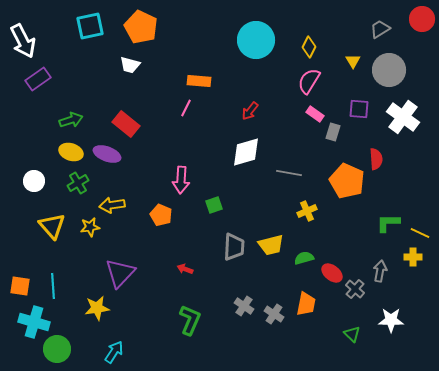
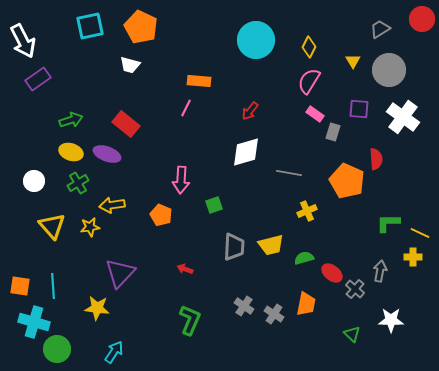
yellow star at (97, 308): rotated 15 degrees clockwise
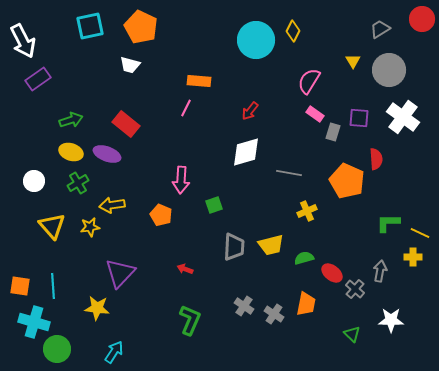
yellow diamond at (309, 47): moved 16 px left, 16 px up
purple square at (359, 109): moved 9 px down
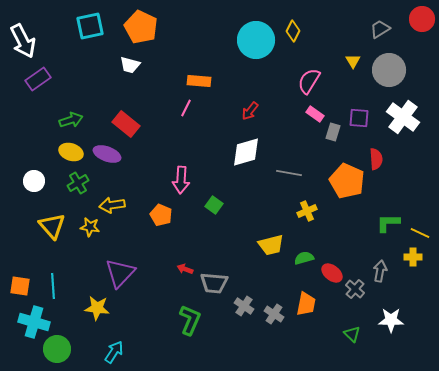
green square at (214, 205): rotated 36 degrees counterclockwise
yellow star at (90, 227): rotated 18 degrees clockwise
gray trapezoid at (234, 247): moved 20 px left, 36 px down; rotated 92 degrees clockwise
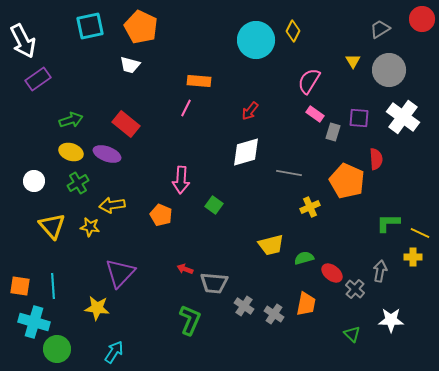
yellow cross at (307, 211): moved 3 px right, 4 px up
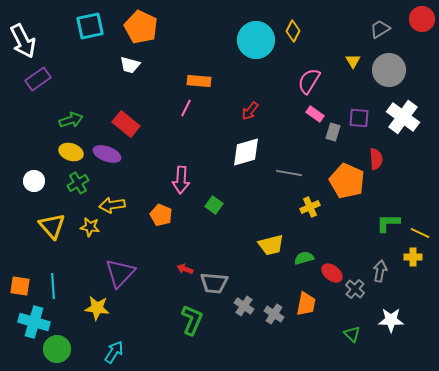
green L-shape at (190, 320): moved 2 px right
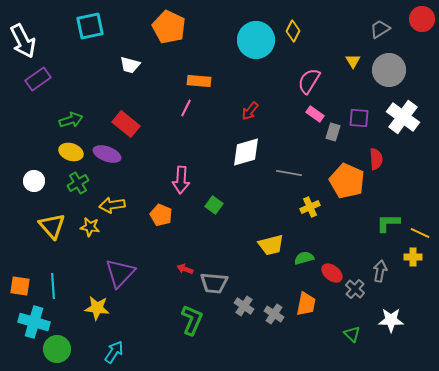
orange pentagon at (141, 27): moved 28 px right
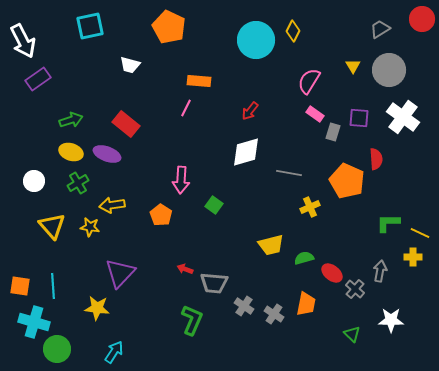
yellow triangle at (353, 61): moved 5 px down
orange pentagon at (161, 215): rotated 10 degrees clockwise
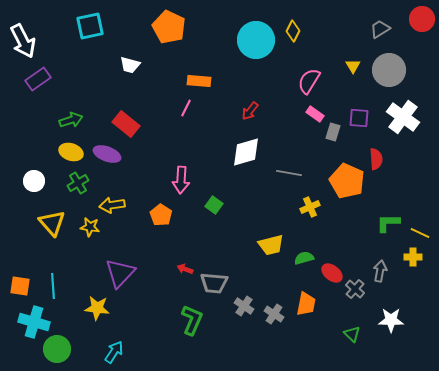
yellow triangle at (52, 226): moved 3 px up
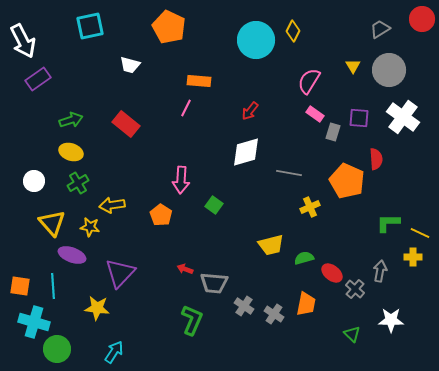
purple ellipse at (107, 154): moved 35 px left, 101 px down
